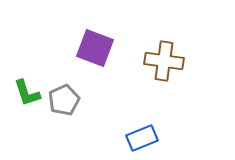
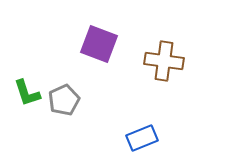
purple square: moved 4 px right, 4 px up
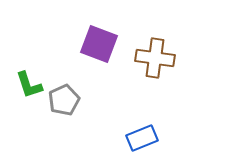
brown cross: moved 9 px left, 3 px up
green L-shape: moved 2 px right, 8 px up
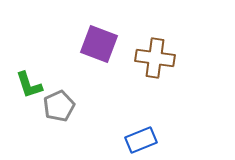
gray pentagon: moved 5 px left, 6 px down
blue rectangle: moved 1 px left, 2 px down
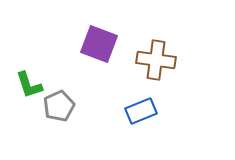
brown cross: moved 1 px right, 2 px down
blue rectangle: moved 29 px up
